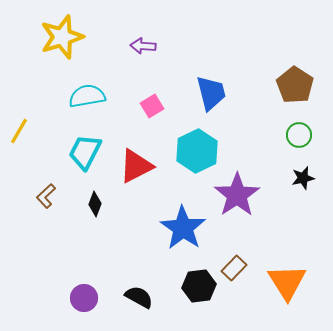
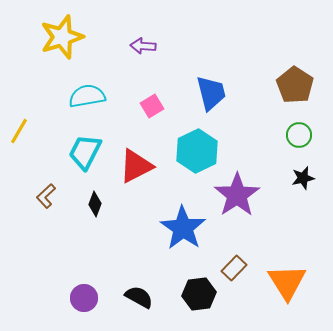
black hexagon: moved 8 px down
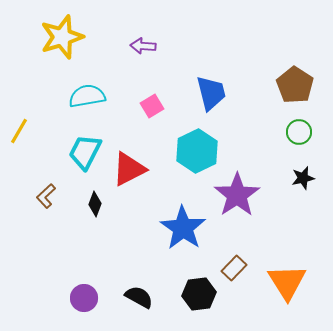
green circle: moved 3 px up
red triangle: moved 7 px left, 3 px down
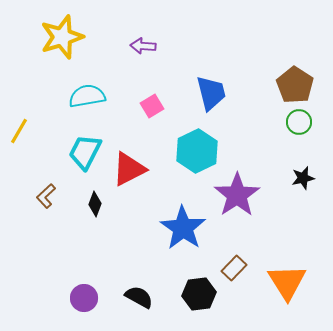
green circle: moved 10 px up
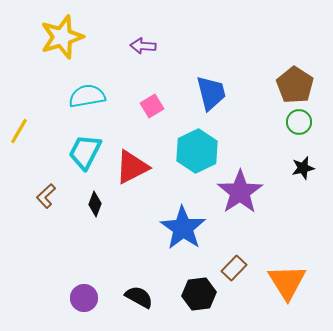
red triangle: moved 3 px right, 2 px up
black star: moved 10 px up
purple star: moved 3 px right, 3 px up
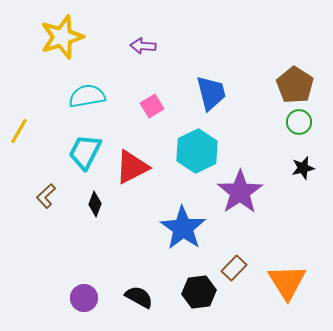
black hexagon: moved 2 px up
